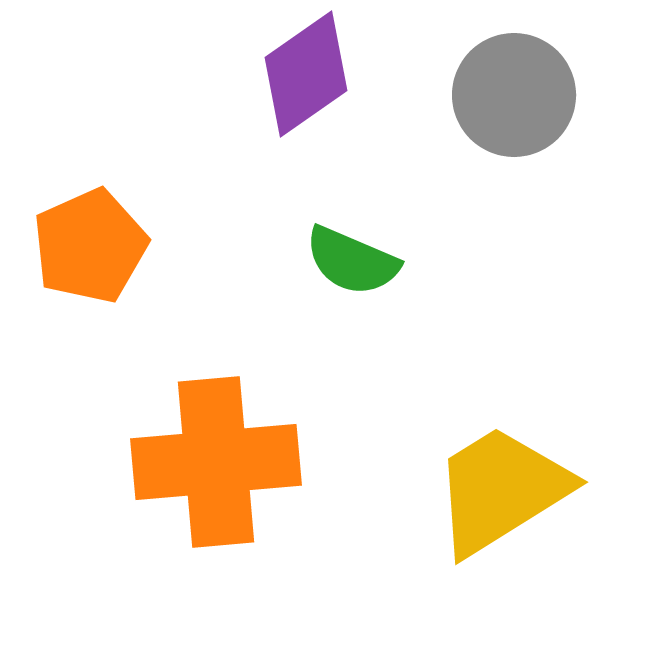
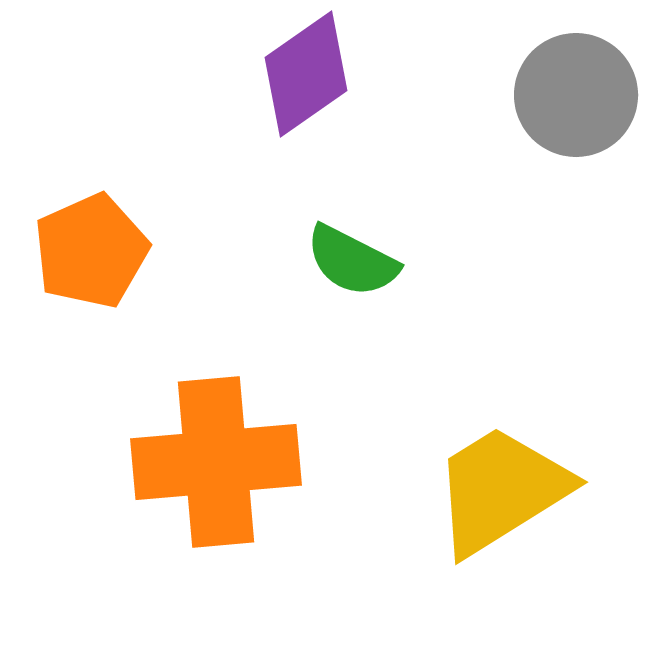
gray circle: moved 62 px right
orange pentagon: moved 1 px right, 5 px down
green semicircle: rotated 4 degrees clockwise
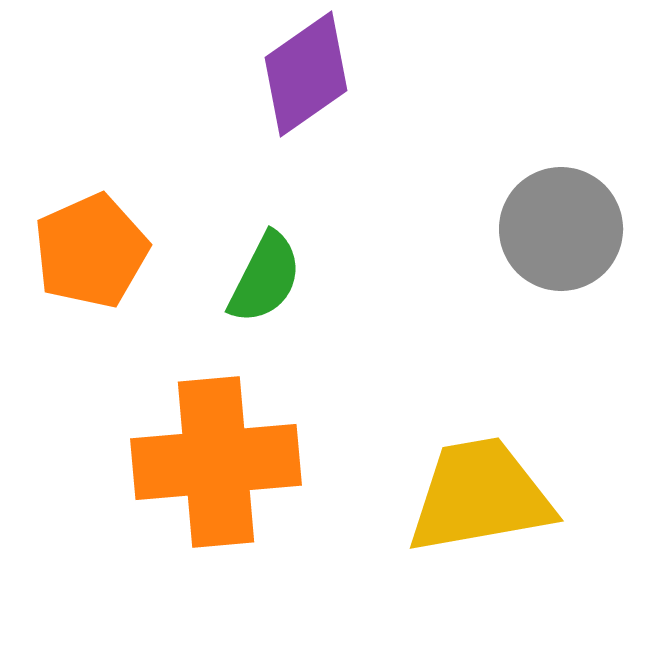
gray circle: moved 15 px left, 134 px down
green semicircle: moved 87 px left, 17 px down; rotated 90 degrees counterclockwise
yellow trapezoid: moved 21 px left, 6 px down; rotated 22 degrees clockwise
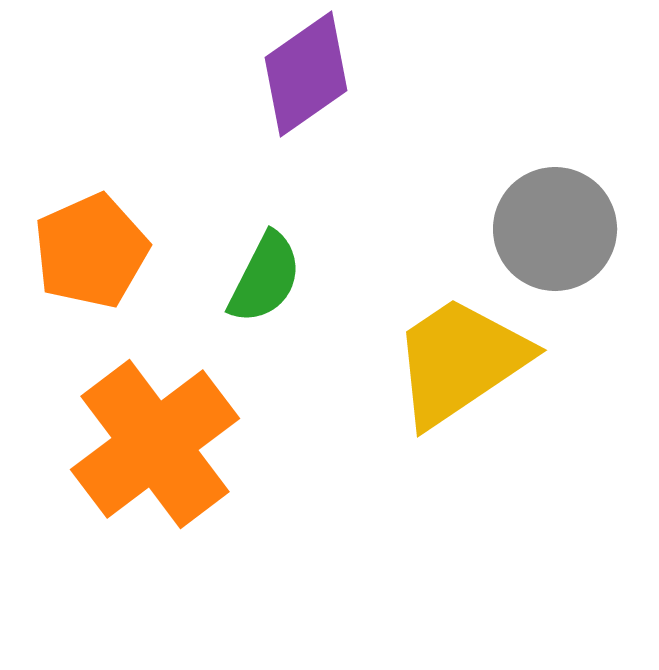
gray circle: moved 6 px left
orange cross: moved 61 px left, 18 px up; rotated 32 degrees counterclockwise
yellow trapezoid: moved 20 px left, 135 px up; rotated 24 degrees counterclockwise
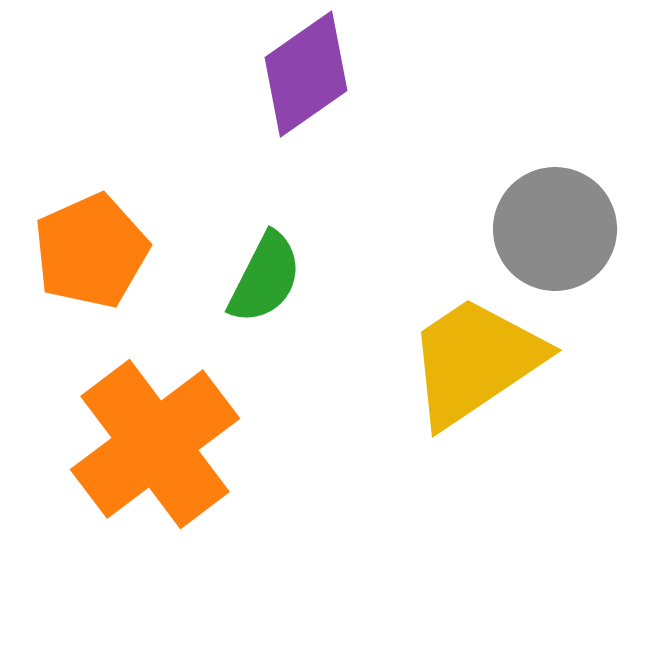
yellow trapezoid: moved 15 px right
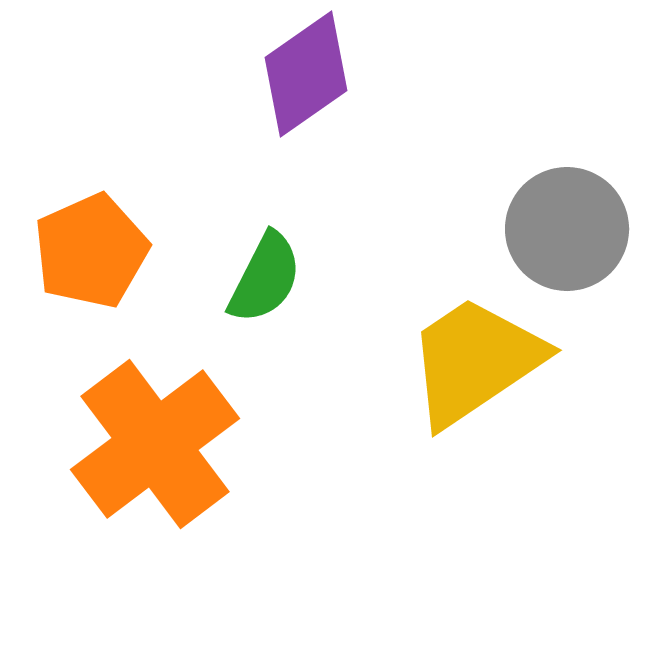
gray circle: moved 12 px right
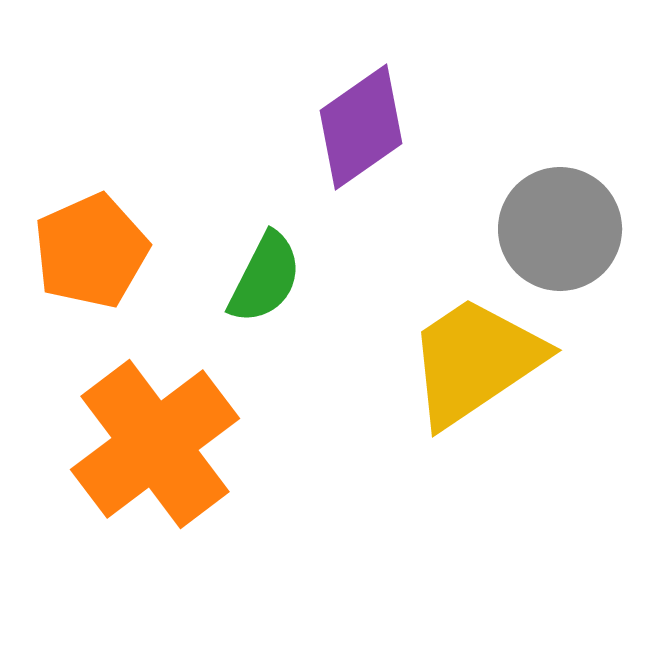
purple diamond: moved 55 px right, 53 px down
gray circle: moved 7 px left
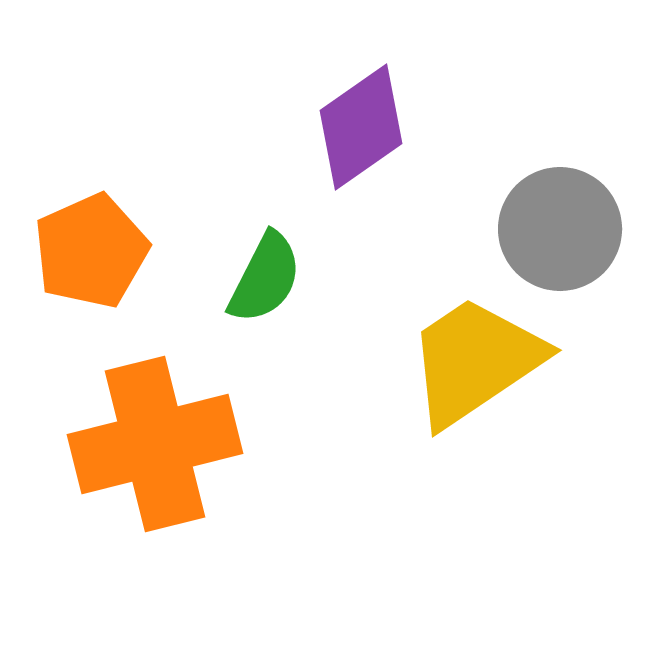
orange cross: rotated 23 degrees clockwise
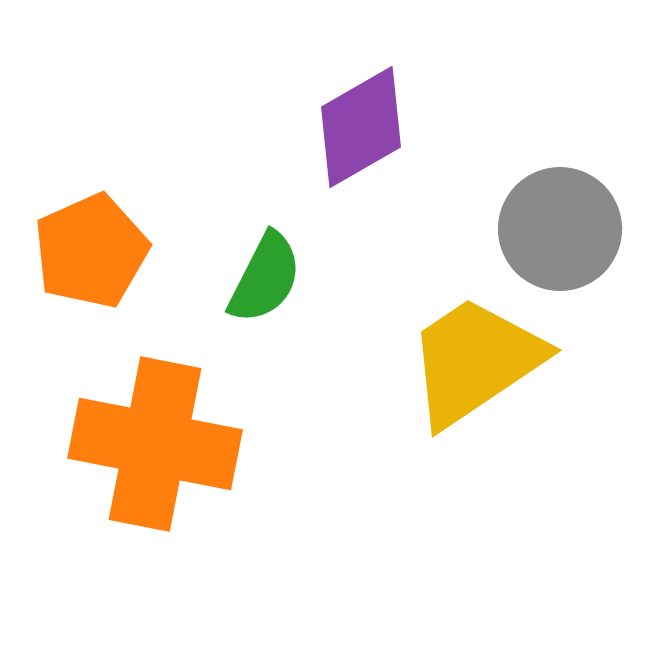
purple diamond: rotated 5 degrees clockwise
orange cross: rotated 25 degrees clockwise
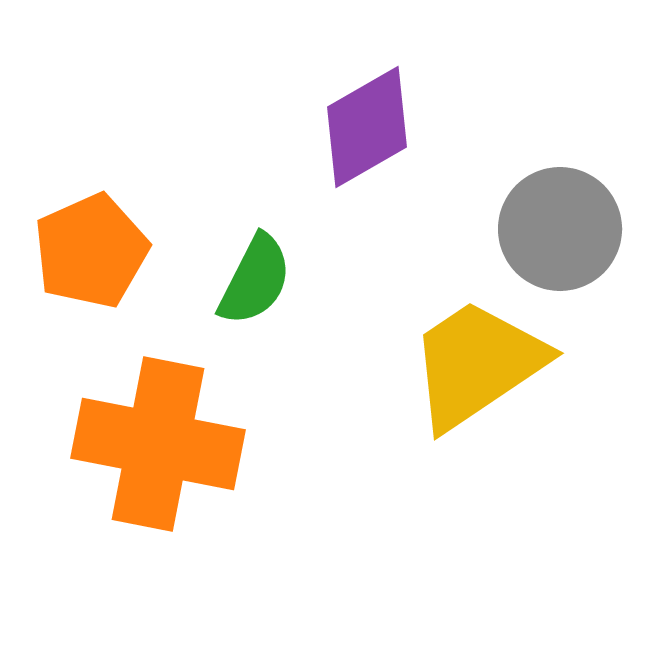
purple diamond: moved 6 px right
green semicircle: moved 10 px left, 2 px down
yellow trapezoid: moved 2 px right, 3 px down
orange cross: moved 3 px right
